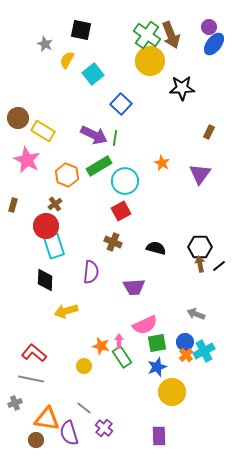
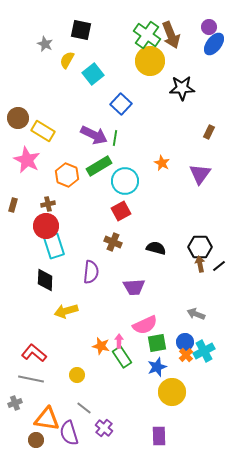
brown cross at (55, 204): moved 7 px left; rotated 24 degrees clockwise
yellow circle at (84, 366): moved 7 px left, 9 px down
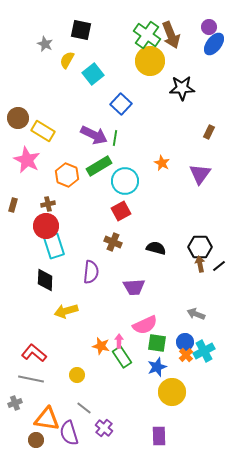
green square at (157, 343): rotated 18 degrees clockwise
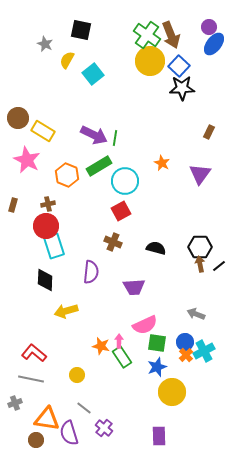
blue square at (121, 104): moved 58 px right, 38 px up
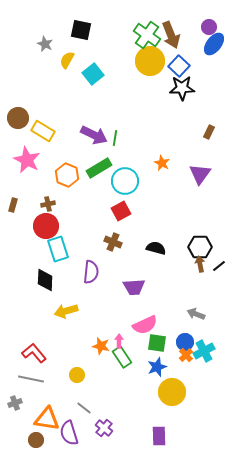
green rectangle at (99, 166): moved 2 px down
cyan rectangle at (54, 246): moved 4 px right, 3 px down
red L-shape at (34, 353): rotated 10 degrees clockwise
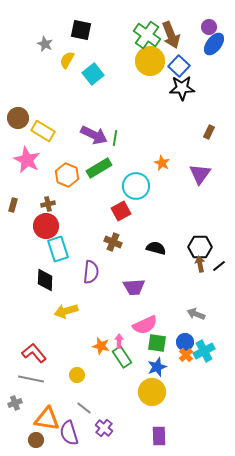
cyan circle at (125, 181): moved 11 px right, 5 px down
yellow circle at (172, 392): moved 20 px left
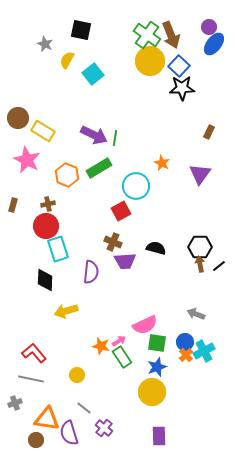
purple trapezoid at (134, 287): moved 9 px left, 26 px up
pink arrow at (119, 341): rotated 56 degrees clockwise
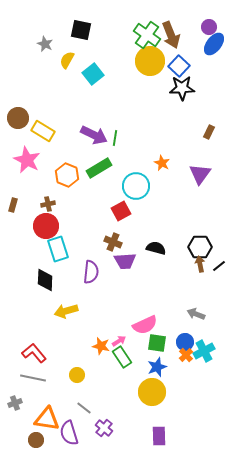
gray line at (31, 379): moved 2 px right, 1 px up
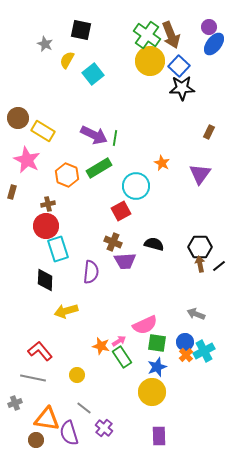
brown rectangle at (13, 205): moved 1 px left, 13 px up
black semicircle at (156, 248): moved 2 px left, 4 px up
red L-shape at (34, 353): moved 6 px right, 2 px up
